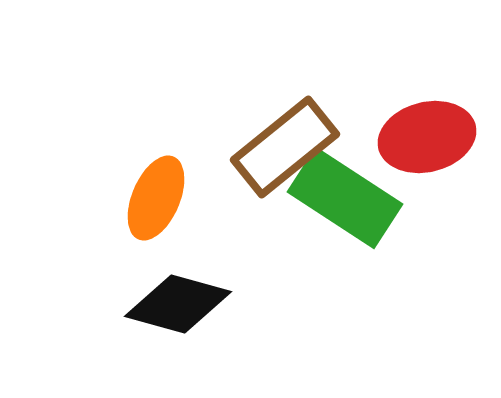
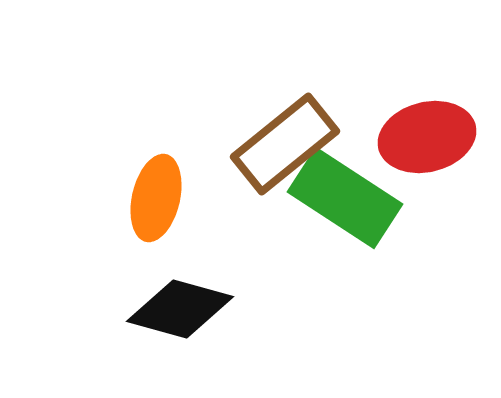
brown rectangle: moved 3 px up
orange ellipse: rotated 10 degrees counterclockwise
black diamond: moved 2 px right, 5 px down
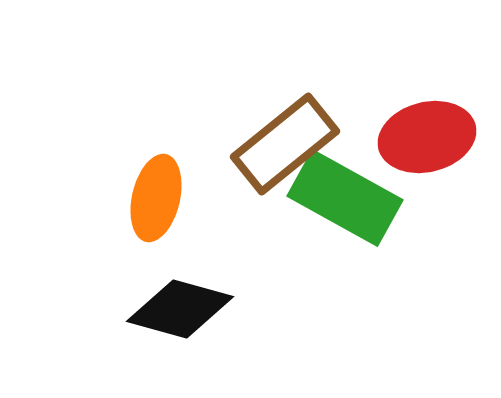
green rectangle: rotated 4 degrees counterclockwise
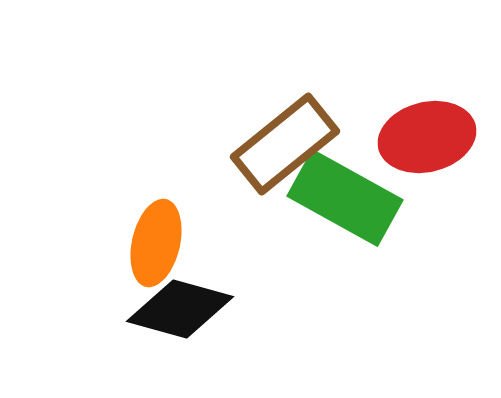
orange ellipse: moved 45 px down
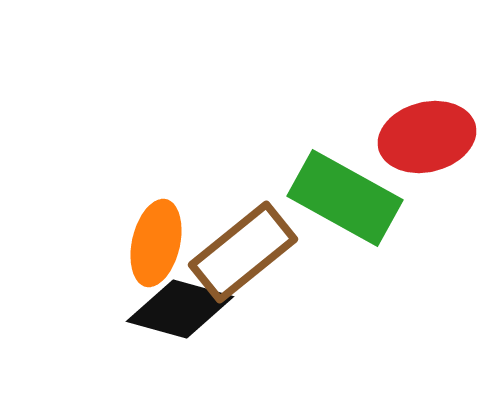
brown rectangle: moved 42 px left, 108 px down
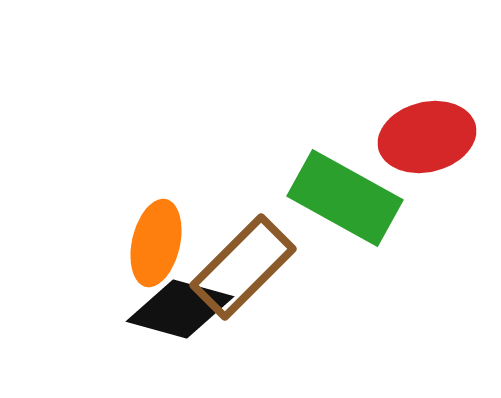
brown rectangle: moved 15 px down; rotated 6 degrees counterclockwise
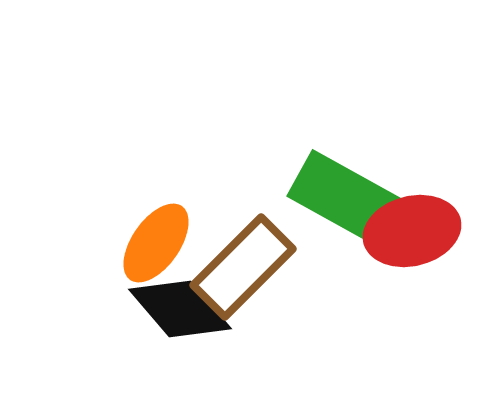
red ellipse: moved 15 px left, 94 px down
orange ellipse: rotated 22 degrees clockwise
black diamond: rotated 34 degrees clockwise
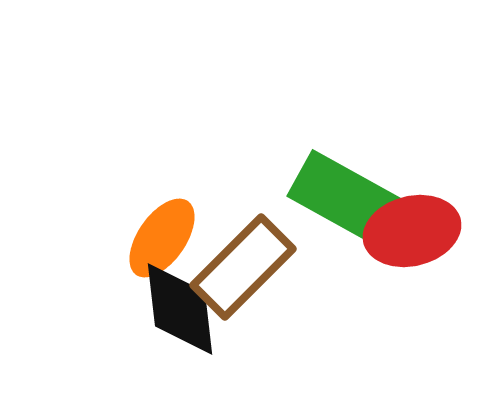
orange ellipse: moved 6 px right, 5 px up
black diamond: rotated 34 degrees clockwise
